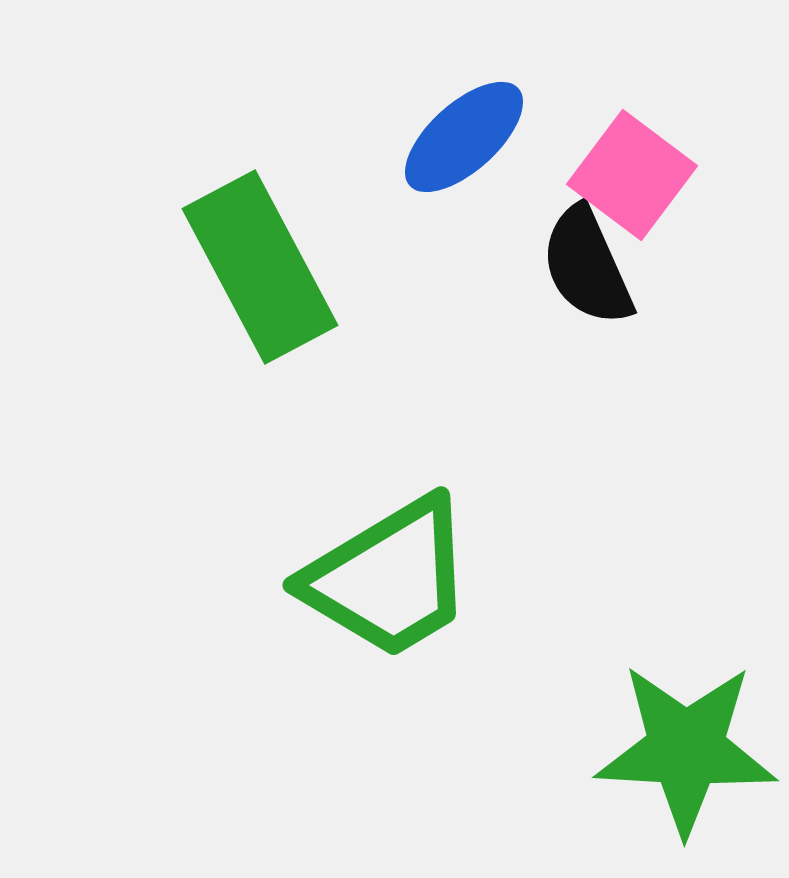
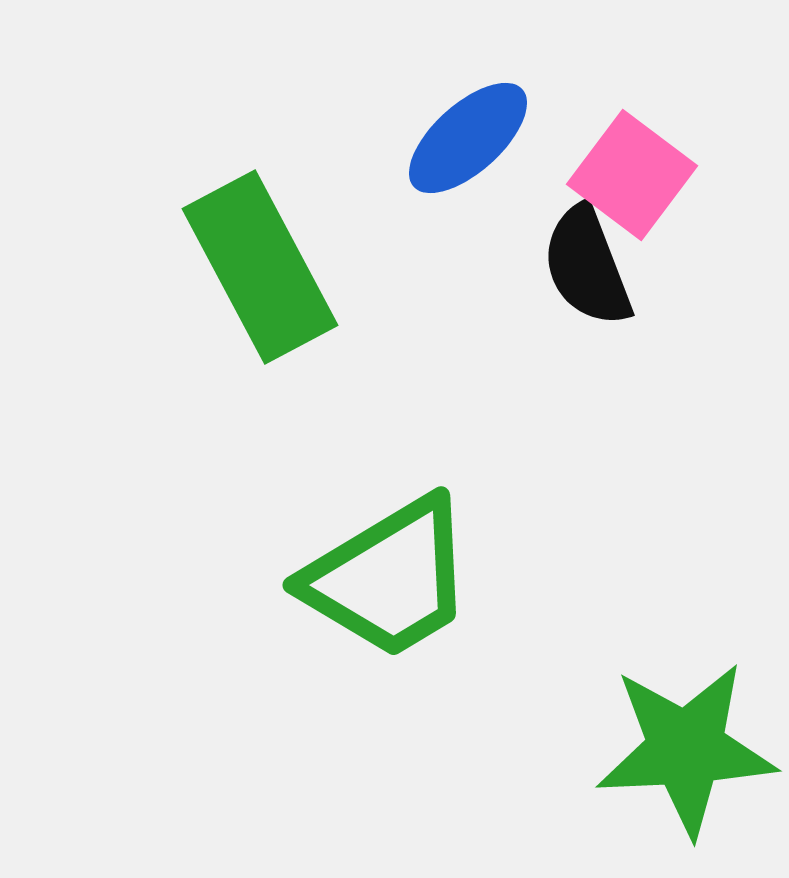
blue ellipse: moved 4 px right, 1 px down
black semicircle: rotated 3 degrees clockwise
green star: rotated 6 degrees counterclockwise
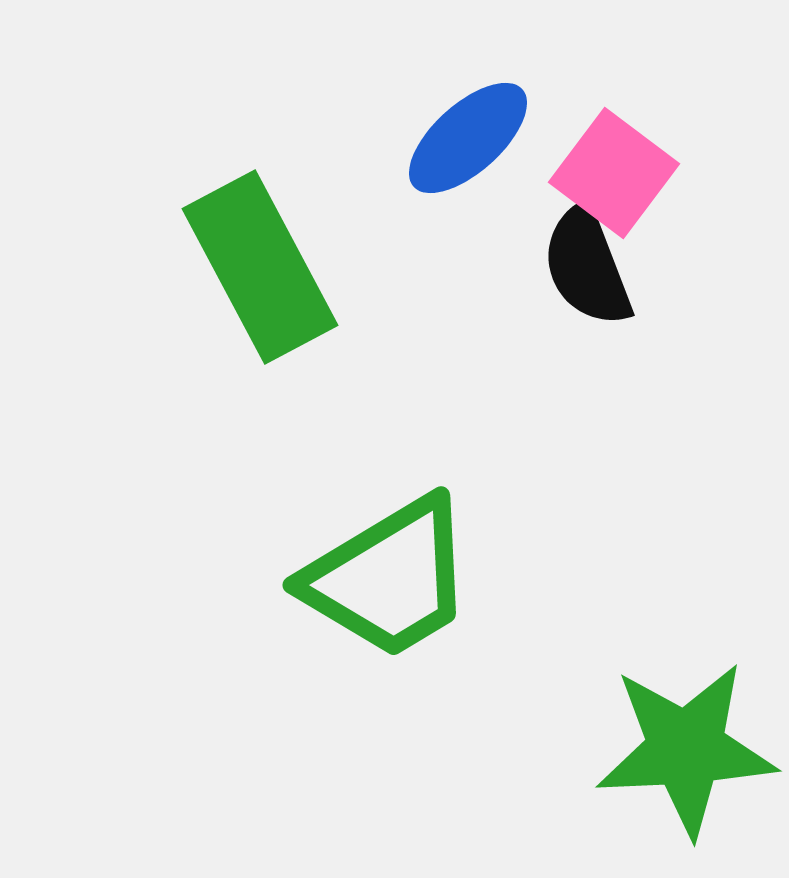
pink square: moved 18 px left, 2 px up
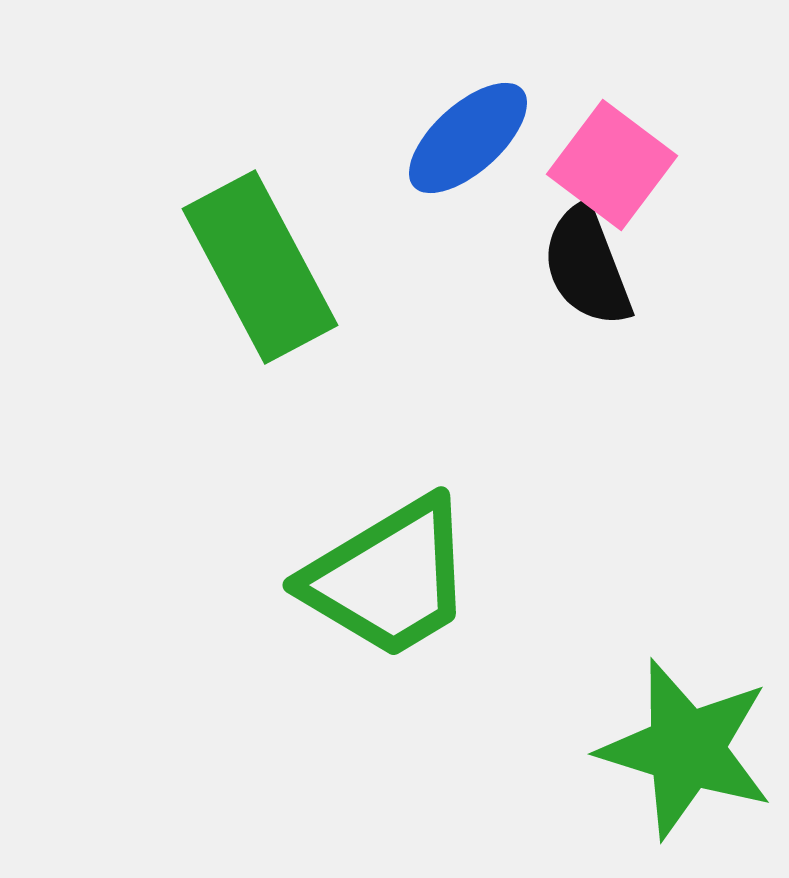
pink square: moved 2 px left, 8 px up
green star: rotated 20 degrees clockwise
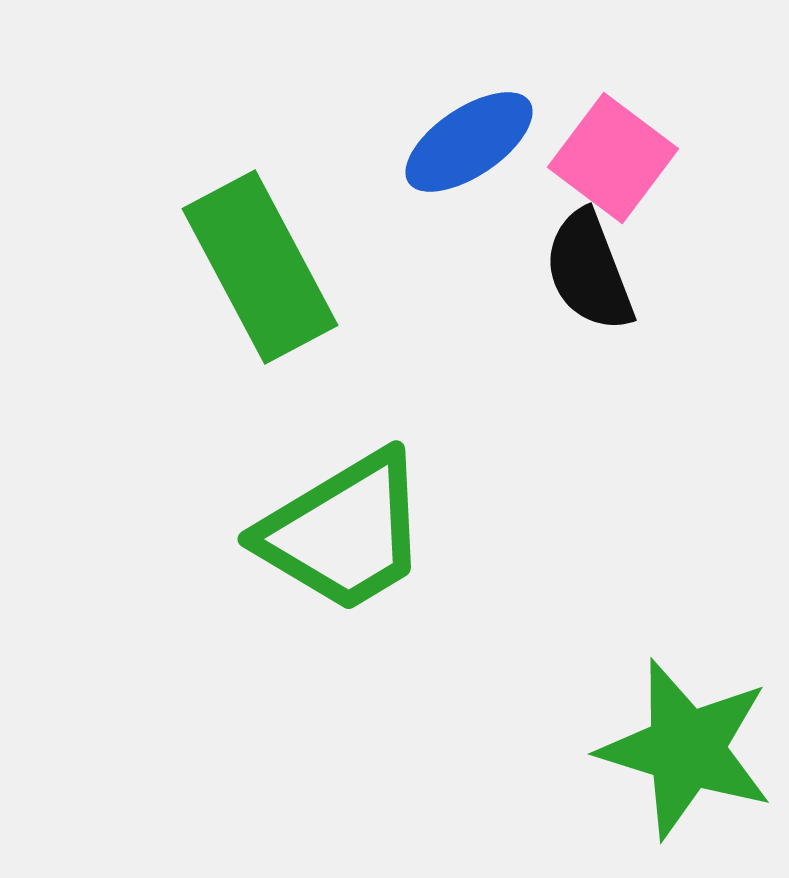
blue ellipse: moved 1 px right, 4 px down; rotated 8 degrees clockwise
pink square: moved 1 px right, 7 px up
black semicircle: moved 2 px right, 5 px down
green trapezoid: moved 45 px left, 46 px up
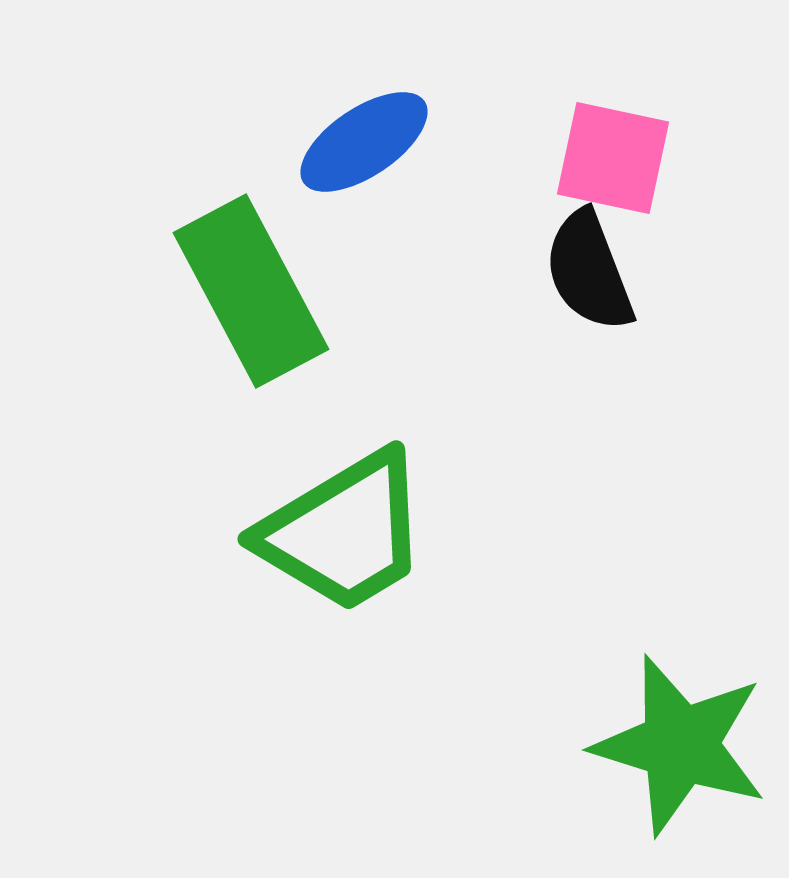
blue ellipse: moved 105 px left
pink square: rotated 25 degrees counterclockwise
green rectangle: moved 9 px left, 24 px down
green star: moved 6 px left, 4 px up
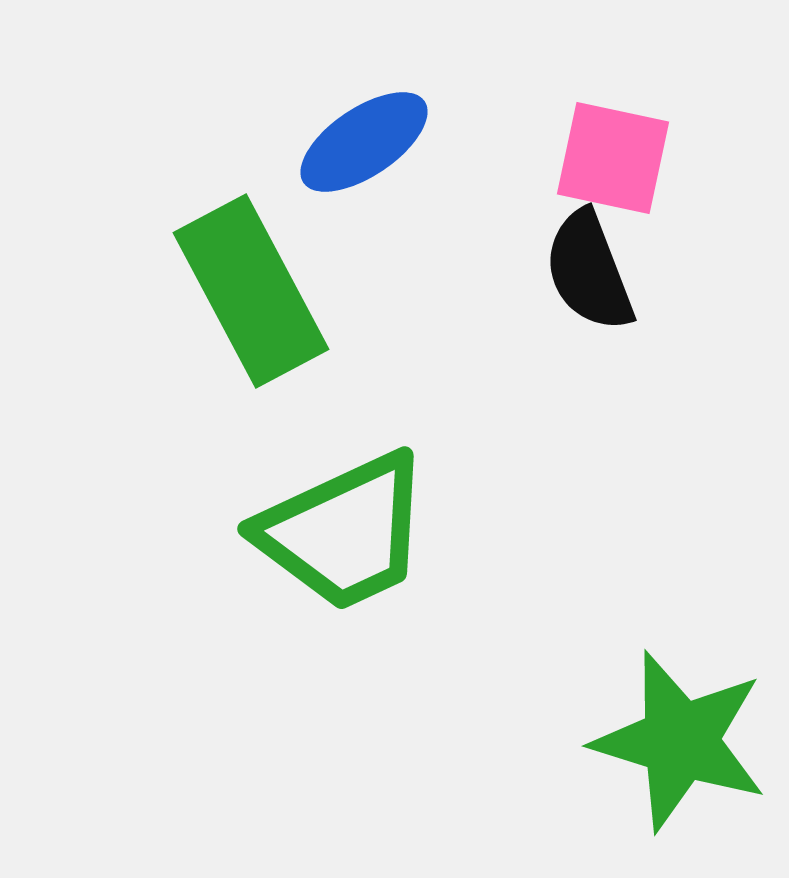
green trapezoid: rotated 6 degrees clockwise
green star: moved 4 px up
